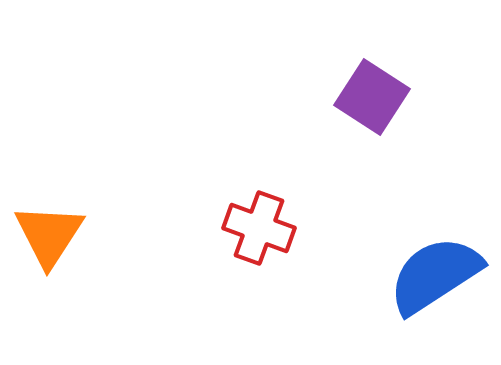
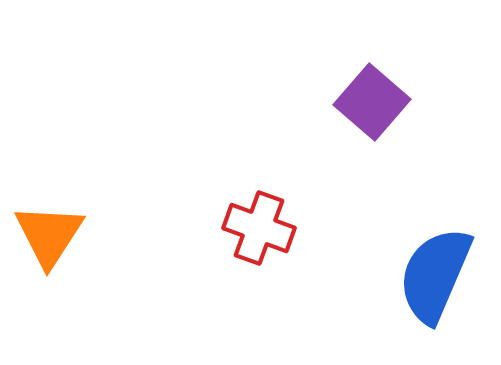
purple square: moved 5 px down; rotated 8 degrees clockwise
blue semicircle: rotated 34 degrees counterclockwise
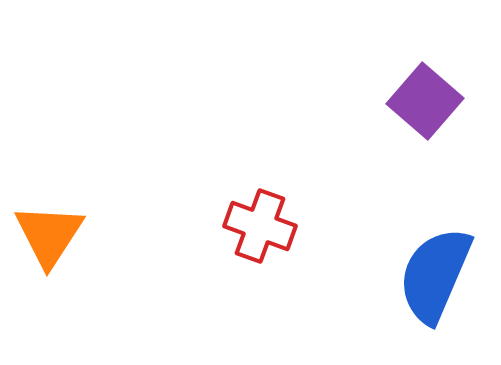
purple square: moved 53 px right, 1 px up
red cross: moved 1 px right, 2 px up
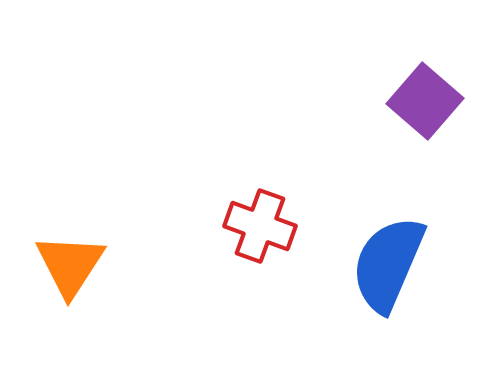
orange triangle: moved 21 px right, 30 px down
blue semicircle: moved 47 px left, 11 px up
